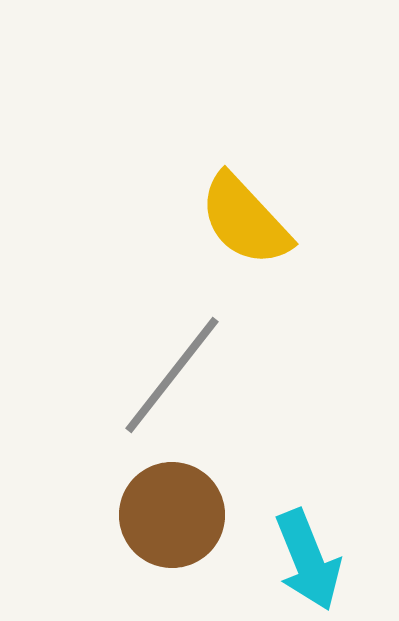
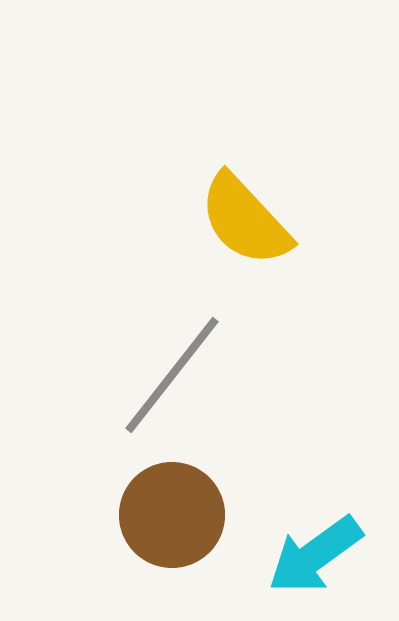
cyan arrow: moved 7 px right, 5 px up; rotated 76 degrees clockwise
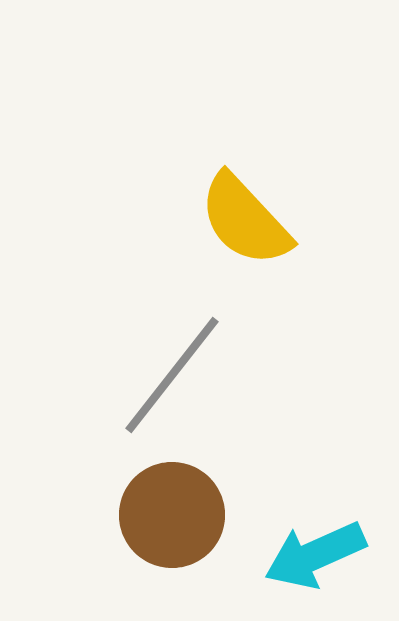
cyan arrow: rotated 12 degrees clockwise
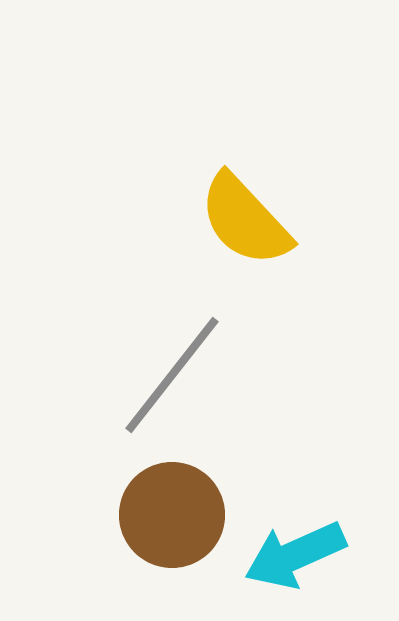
cyan arrow: moved 20 px left
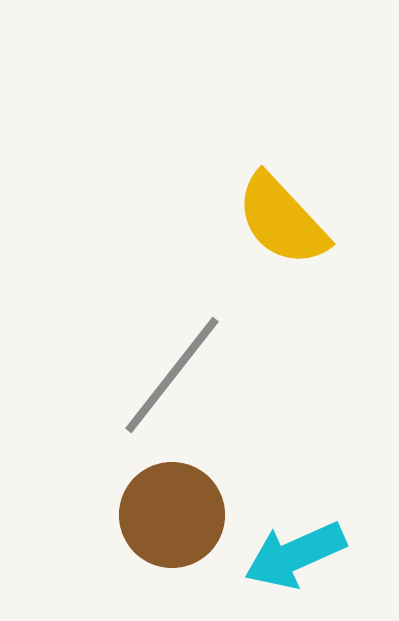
yellow semicircle: moved 37 px right
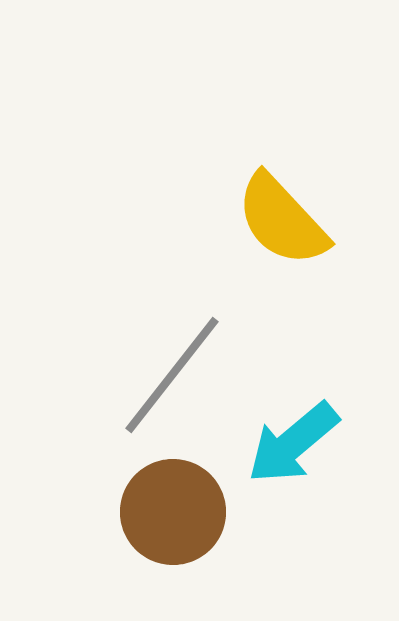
brown circle: moved 1 px right, 3 px up
cyan arrow: moved 2 px left, 112 px up; rotated 16 degrees counterclockwise
